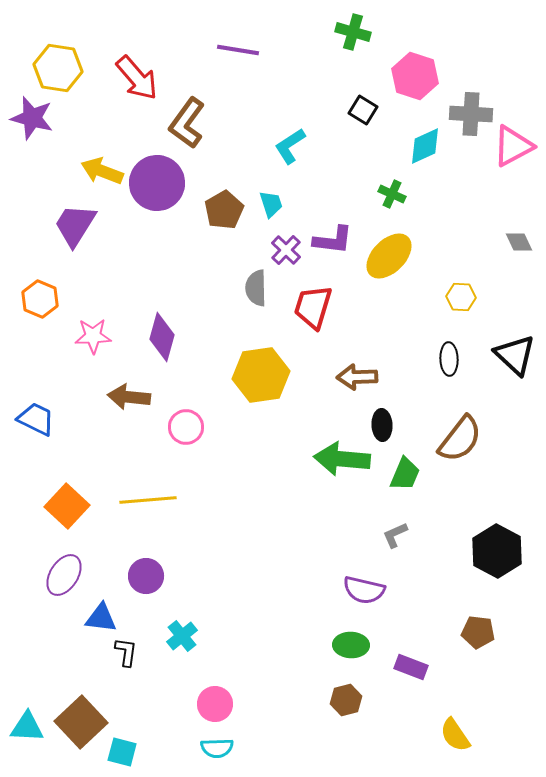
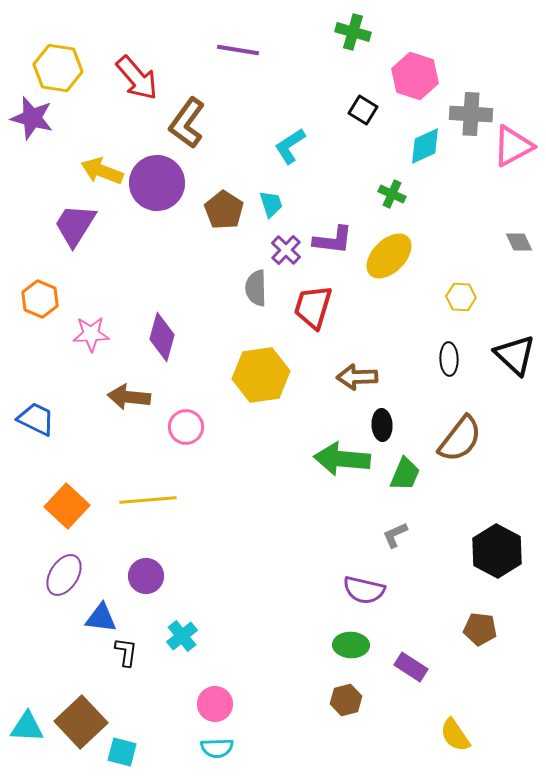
brown pentagon at (224, 210): rotated 9 degrees counterclockwise
pink star at (93, 336): moved 2 px left, 2 px up
brown pentagon at (478, 632): moved 2 px right, 3 px up
purple rectangle at (411, 667): rotated 12 degrees clockwise
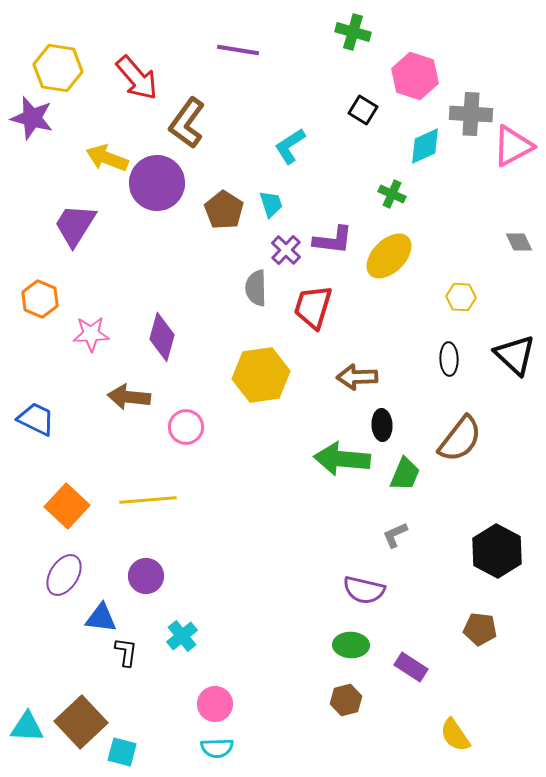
yellow arrow at (102, 171): moved 5 px right, 13 px up
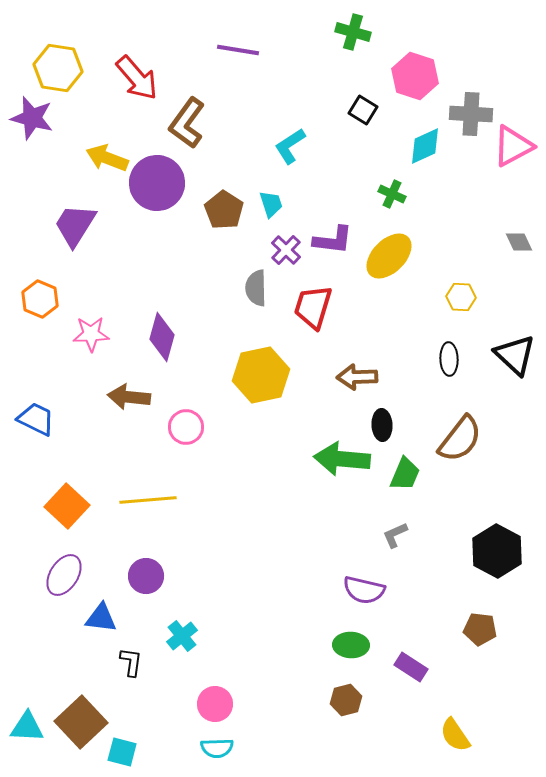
yellow hexagon at (261, 375): rotated 4 degrees counterclockwise
black L-shape at (126, 652): moved 5 px right, 10 px down
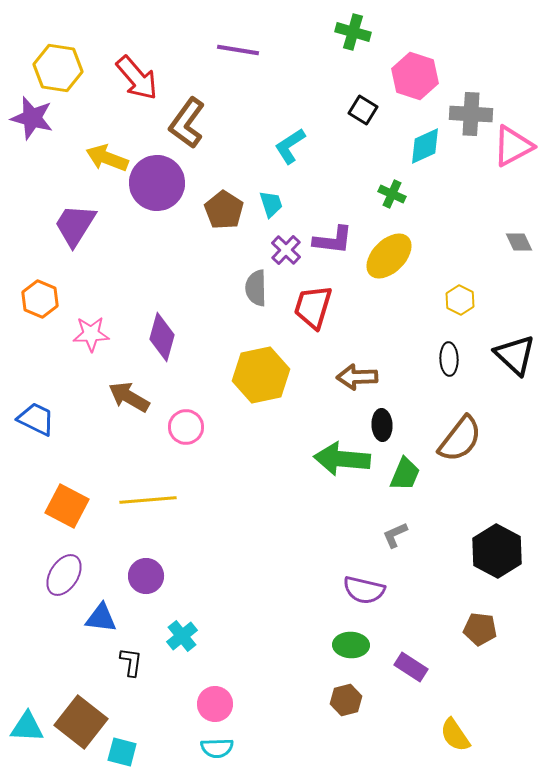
yellow hexagon at (461, 297): moved 1 px left, 3 px down; rotated 24 degrees clockwise
brown arrow at (129, 397): rotated 24 degrees clockwise
orange square at (67, 506): rotated 15 degrees counterclockwise
brown square at (81, 722): rotated 9 degrees counterclockwise
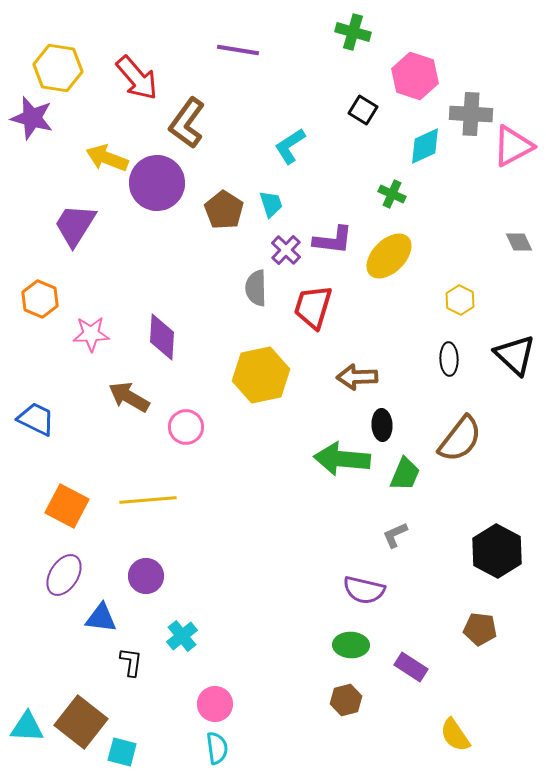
purple diamond at (162, 337): rotated 12 degrees counterclockwise
cyan semicircle at (217, 748): rotated 96 degrees counterclockwise
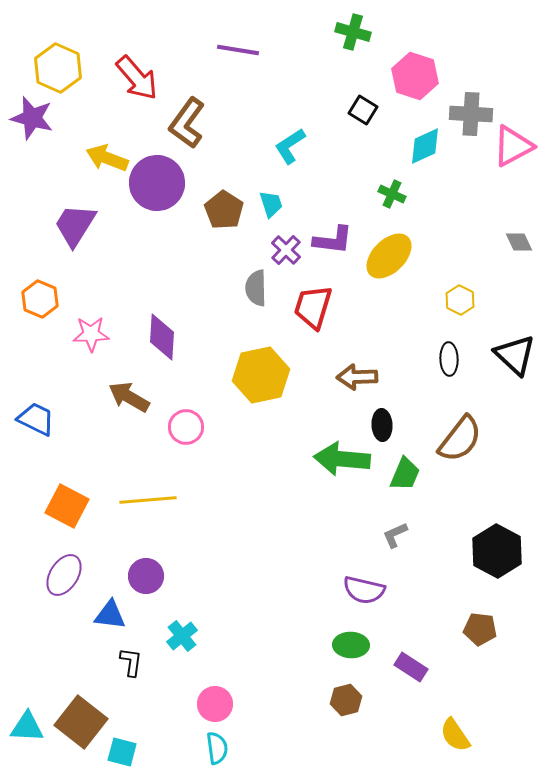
yellow hexagon at (58, 68): rotated 15 degrees clockwise
blue triangle at (101, 618): moved 9 px right, 3 px up
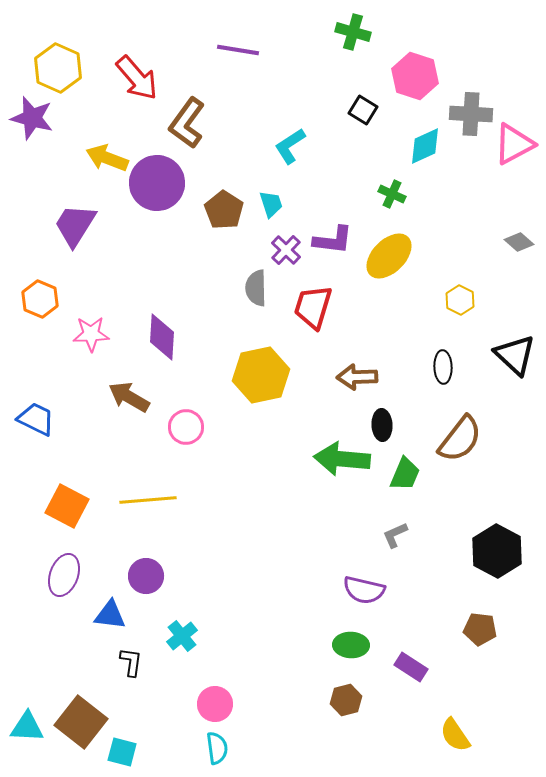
pink triangle at (513, 146): moved 1 px right, 2 px up
gray diamond at (519, 242): rotated 24 degrees counterclockwise
black ellipse at (449, 359): moved 6 px left, 8 px down
purple ellipse at (64, 575): rotated 12 degrees counterclockwise
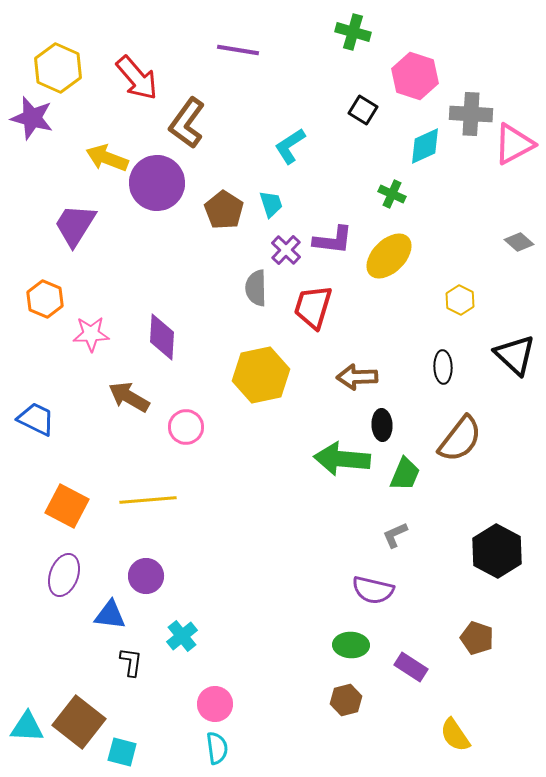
orange hexagon at (40, 299): moved 5 px right
purple semicircle at (364, 590): moved 9 px right
brown pentagon at (480, 629): moved 3 px left, 9 px down; rotated 12 degrees clockwise
brown square at (81, 722): moved 2 px left
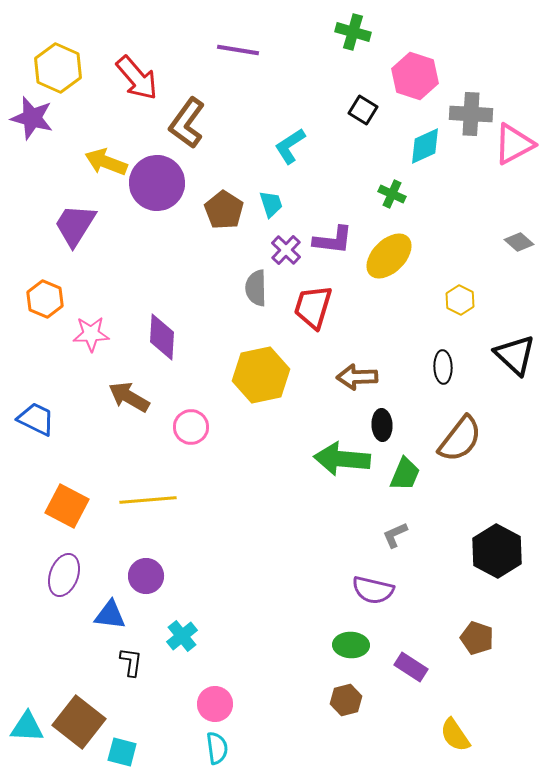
yellow arrow at (107, 158): moved 1 px left, 4 px down
pink circle at (186, 427): moved 5 px right
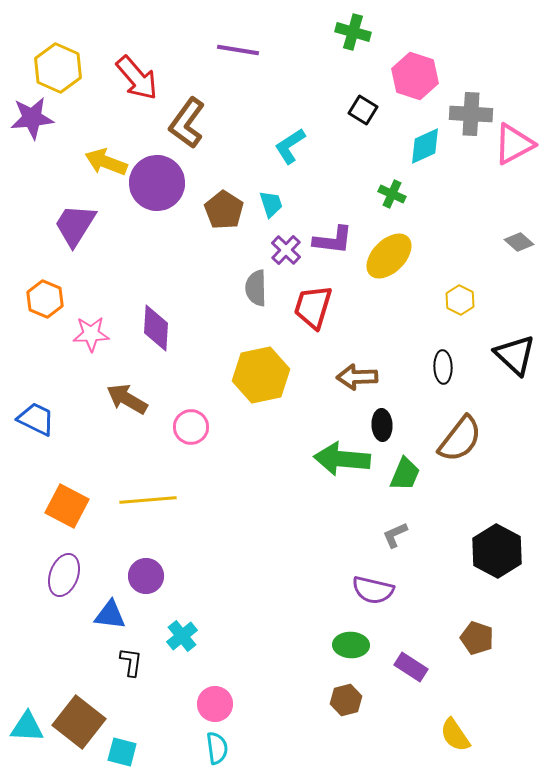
purple star at (32, 118): rotated 21 degrees counterclockwise
purple diamond at (162, 337): moved 6 px left, 9 px up
brown arrow at (129, 397): moved 2 px left, 2 px down
